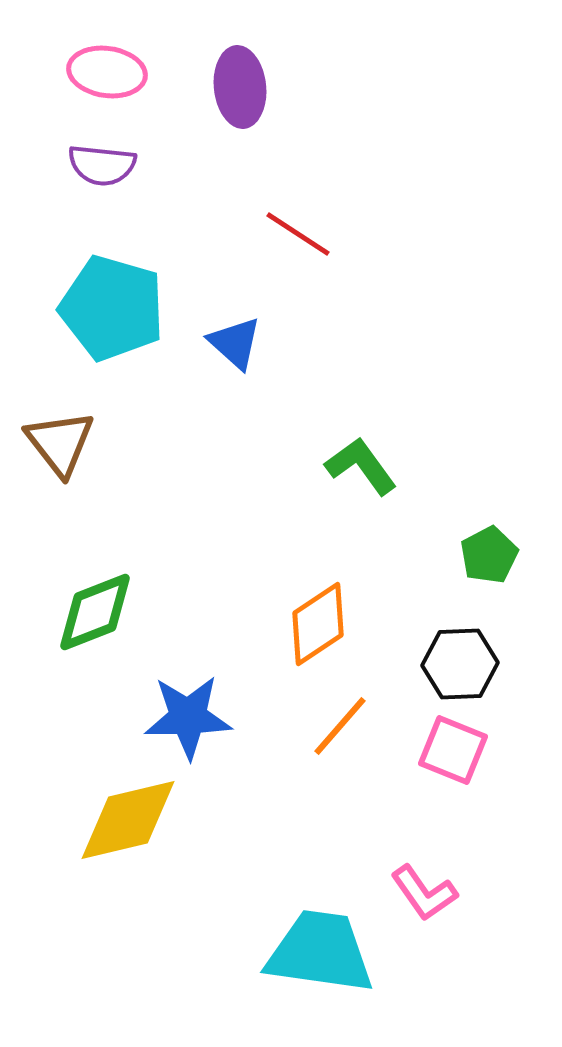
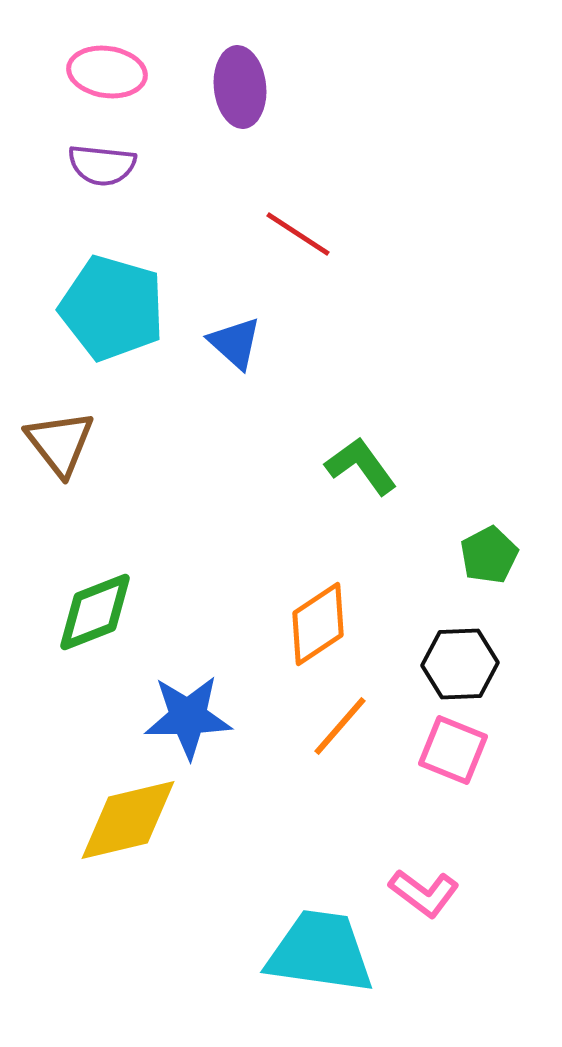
pink L-shape: rotated 18 degrees counterclockwise
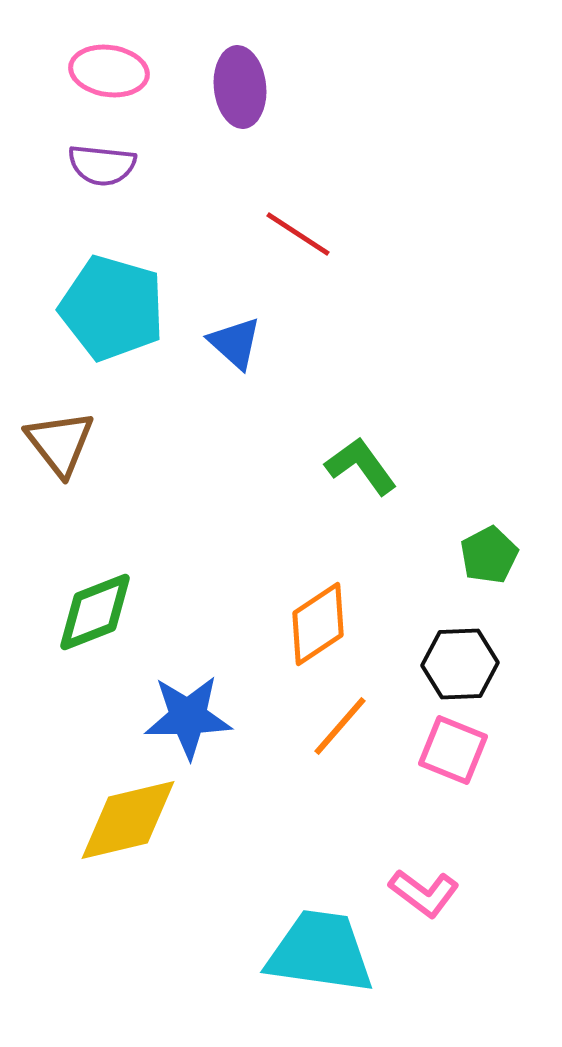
pink ellipse: moved 2 px right, 1 px up
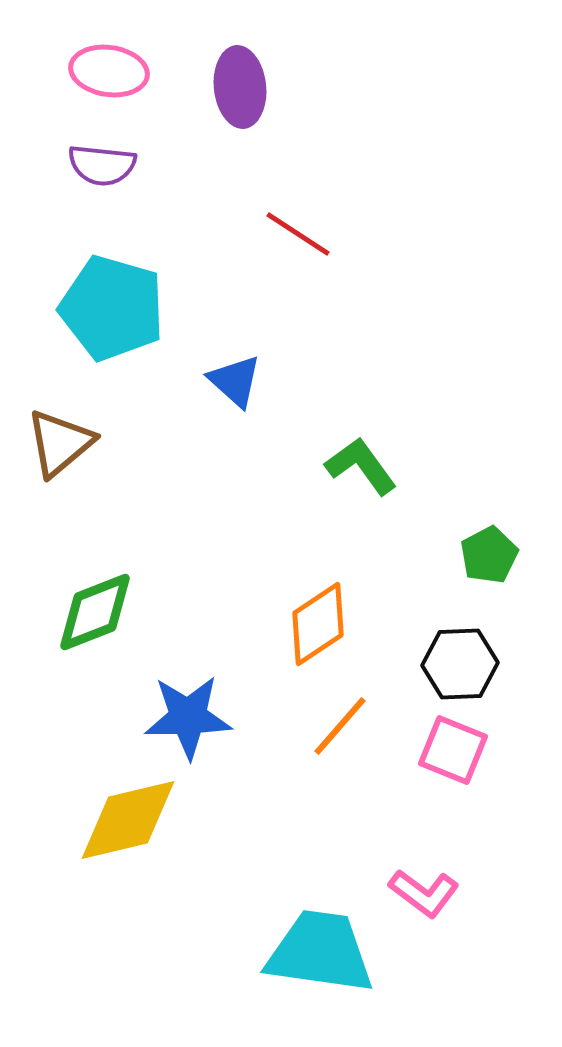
blue triangle: moved 38 px down
brown triangle: rotated 28 degrees clockwise
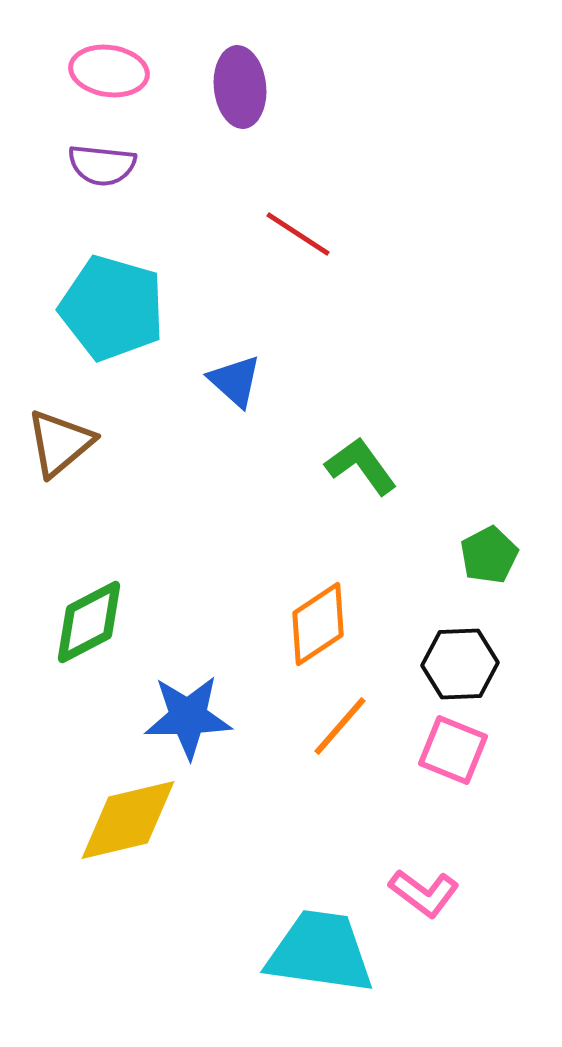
green diamond: moved 6 px left, 10 px down; rotated 6 degrees counterclockwise
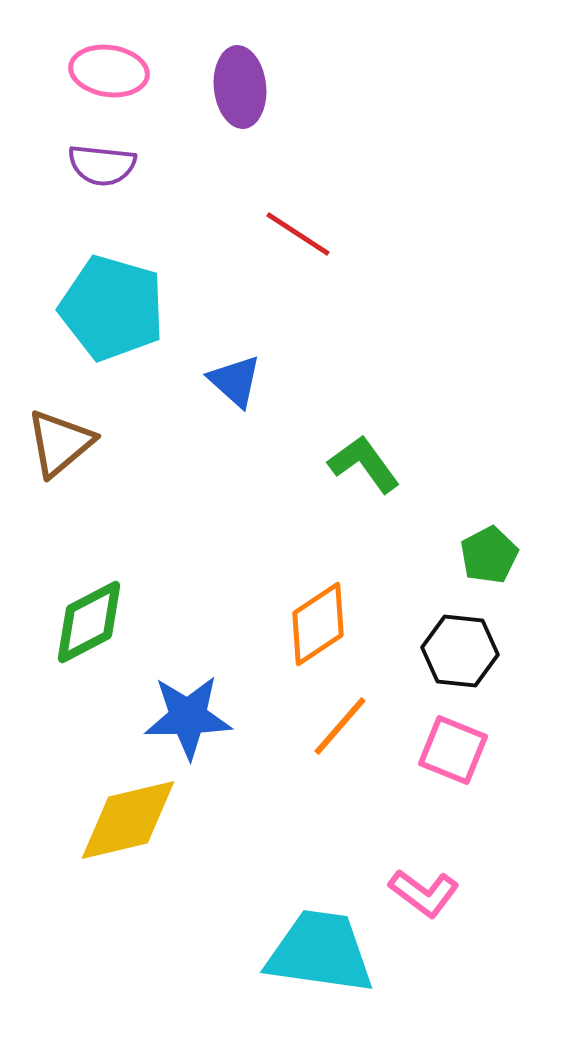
green L-shape: moved 3 px right, 2 px up
black hexagon: moved 13 px up; rotated 8 degrees clockwise
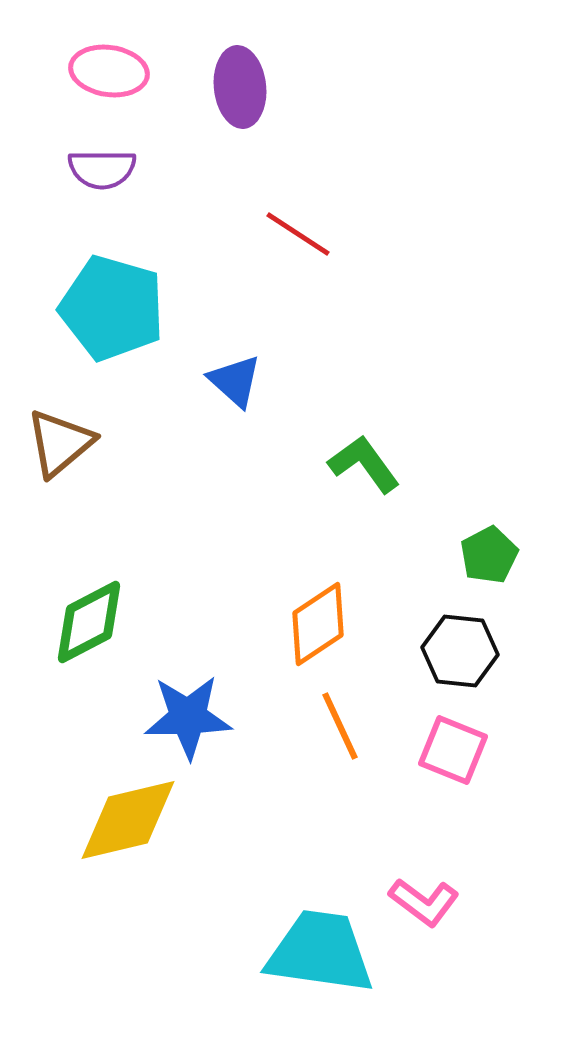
purple semicircle: moved 4 px down; rotated 6 degrees counterclockwise
orange line: rotated 66 degrees counterclockwise
pink L-shape: moved 9 px down
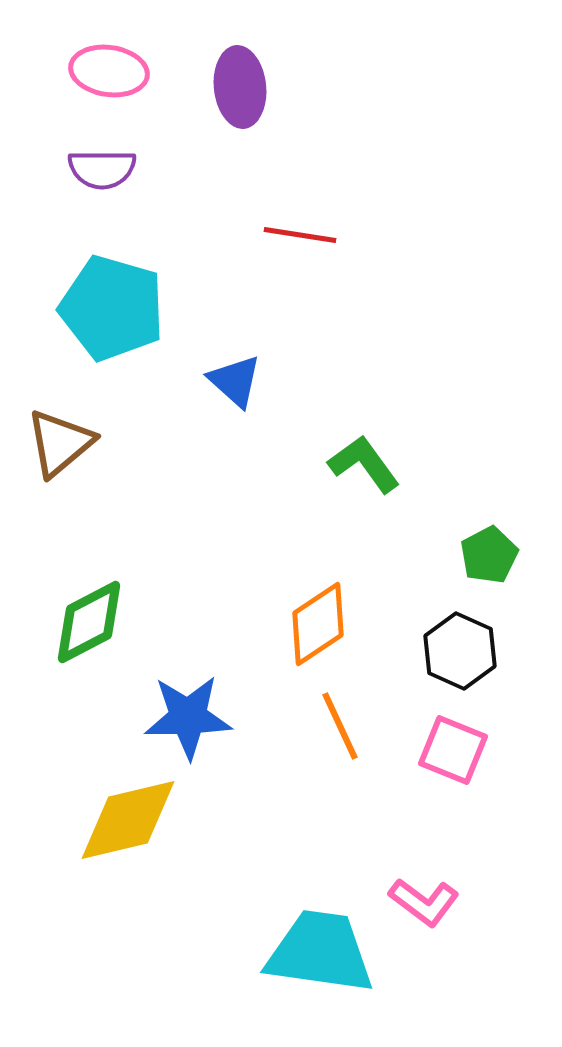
red line: moved 2 px right, 1 px down; rotated 24 degrees counterclockwise
black hexagon: rotated 18 degrees clockwise
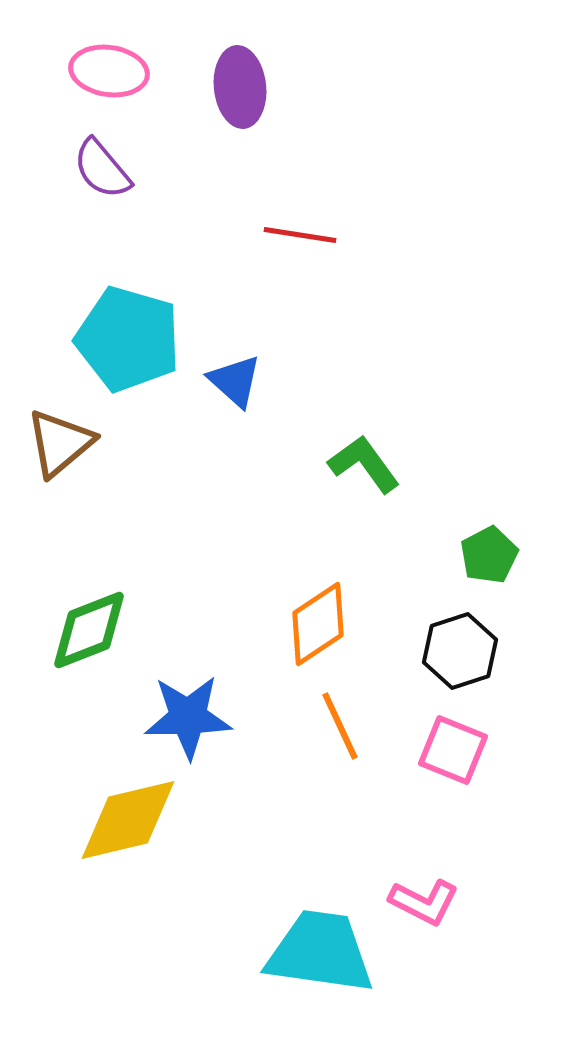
purple semicircle: rotated 50 degrees clockwise
cyan pentagon: moved 16 px right, 31 px down
green diamond: moved 8 px down; rotated 6 degrees clockwise
black hexagon: rotated 18 degrees clockwise
pink L-shape: rotated 10 degrees counterclockwise
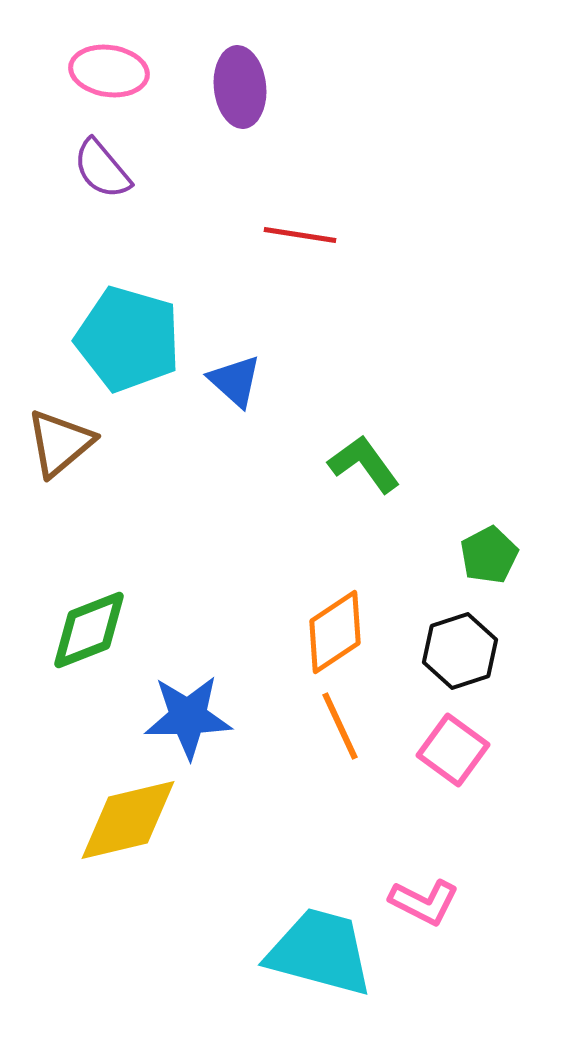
orange diamond: moved 17 px right, 8 px down
pink square: rotated 14 degrees clockwise
cyan trapezoid: rotated 7 degrees clockwise
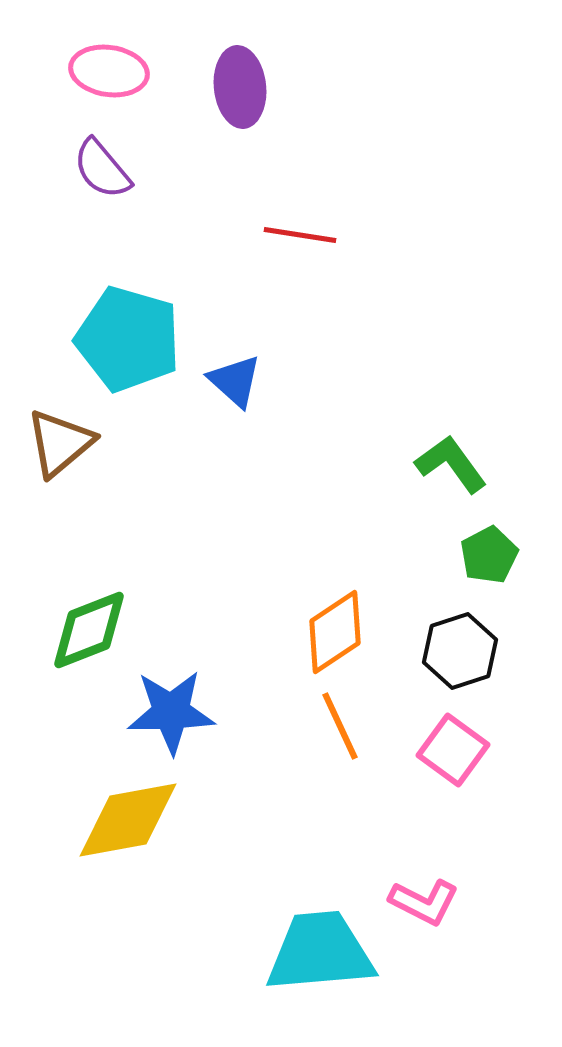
green L-shape: moved 87 px right
blue star: moved 17 px left, 5 px up
yellow diamond: rotated 3 degrees clockwise
cyan trapezoid: rotated 20 degrees counterclockwise
